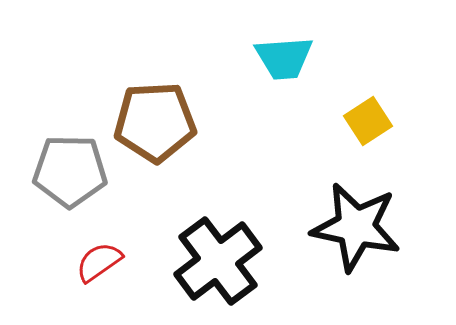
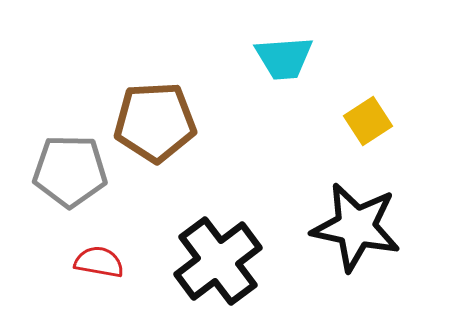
red semicircle: rotated 45 degrees clockwise
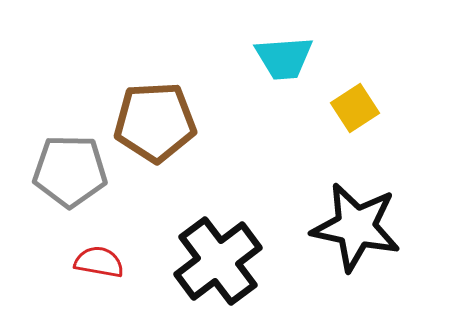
yellow square: moved 13 px left, 13 px up
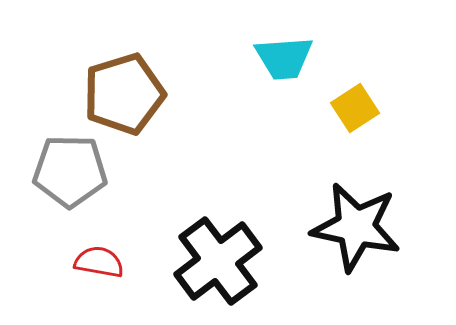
brown pentagon: moved 31 px left, 28 px up; rotated 14 degrees counterclockwise
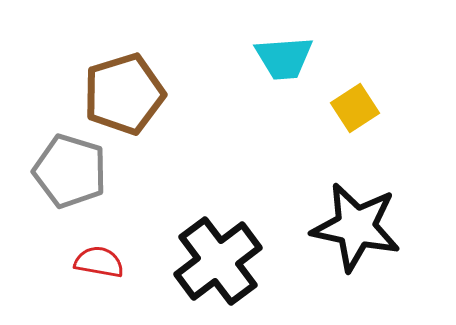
gray pentagon: rotated 16 degrees clockwise
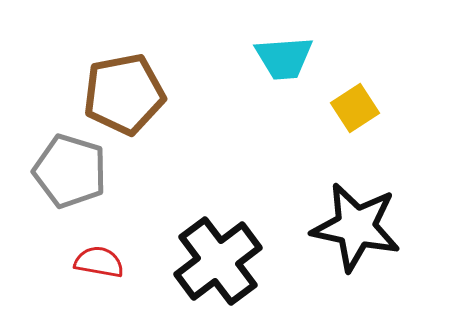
brown pentagon: rotated 6 degrees clockwise
